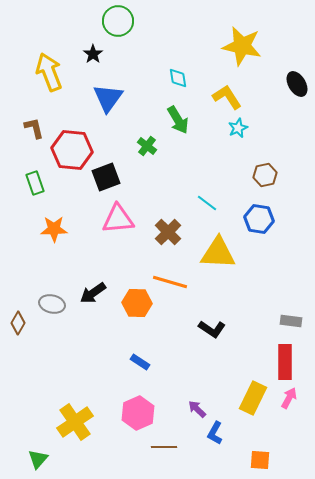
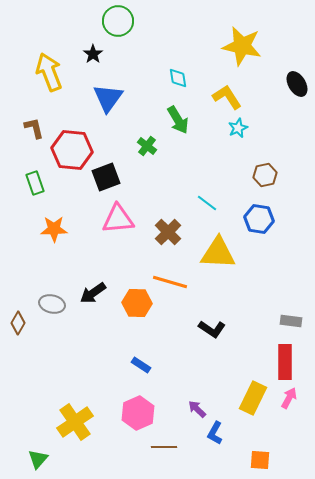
blue rectangle: moved 1 px right, 3 px down
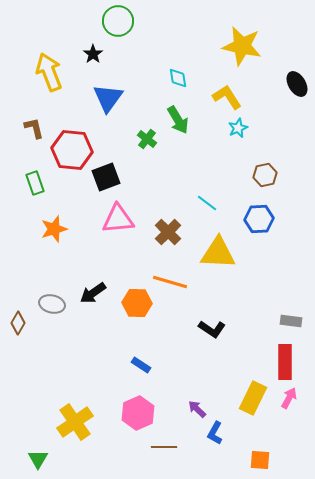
green cross: moved 7 px up
blue hexagon: rotated 12 degrees counterclockwise
orange star: rotated 16 degrees counterclockwise
green triangle: rotated 10 degrees counterclockwise
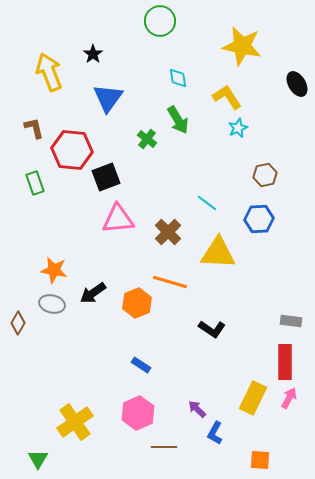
green circle: moved 42 px right
orange star: moved 41 px down; rotated 28 degrees clockwise
orange hexagon: rotated 24 degrees counterclockwise
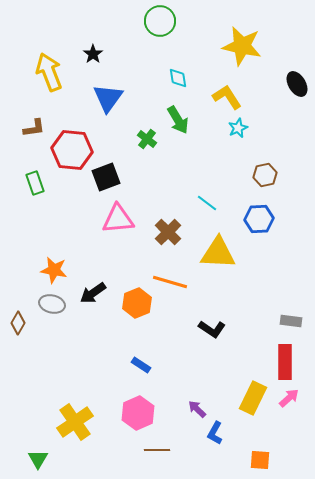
brown L-shape: rotated 95 degrees clockwise
pink arrow: rotated 20 degrees clockwise
brown line: moved 7 px left, 3 px down
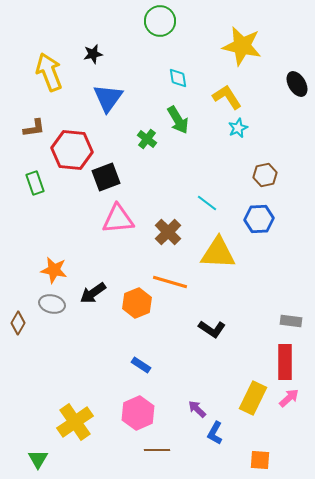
black star: rotated 24 degrees clockwise
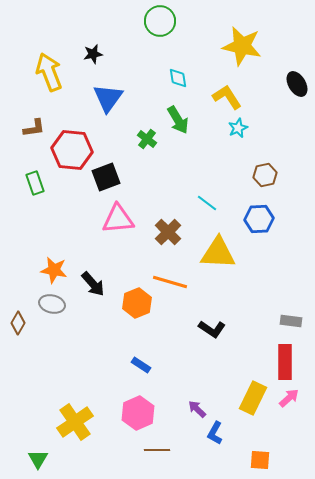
black arrow: moved 9 px up; rotated 96 degrees counterclockwise
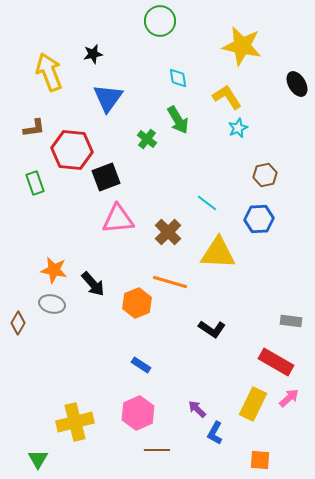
red rectangle: moved 9 px left; rotated 60 degrees counterclockwise
yellow rectangle: moved 6 px down
yellow cross: rotated 21 degrees clockwise
